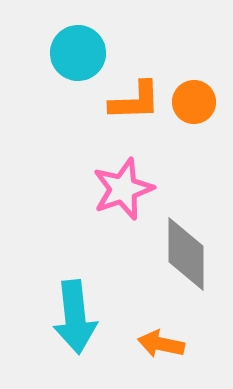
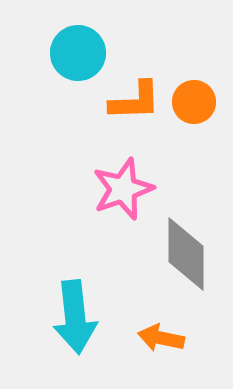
orange arrow: moved 6 px up
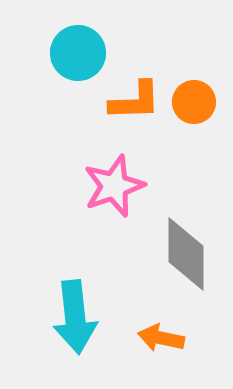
pink star: moved 9 px left, 3 px up
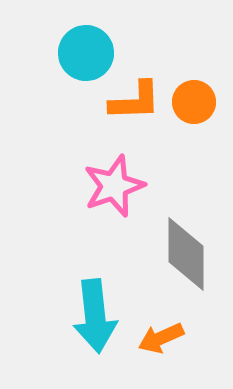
cyan circle: moved 8 px right
cyan arrow: moved 20 px right, 1 px up
orange arrow: rotated 36 degrees counterclockwise
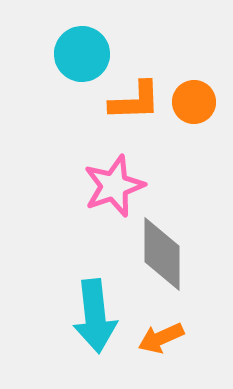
cyan circle: moved 4 px left, 1 px down
gray diamond: moved 24 px left
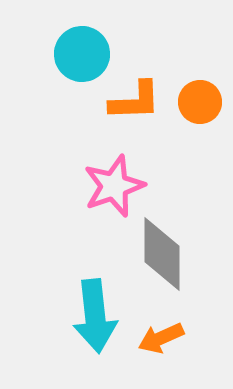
orange circle: moved 6 px right
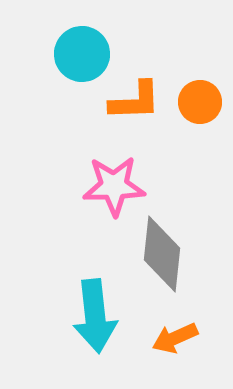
pink star: rotated 18 degrees clockwise
gray diamond: rotated 6 degrees clockwise
orange arrow: moved 14 px right
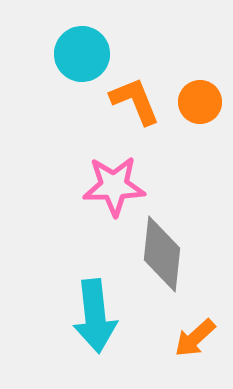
orange L-shape: rotated 110 degrees counterclockwise
orange arrow: moved 20 px right; rotated 18 degrees counterclockwise
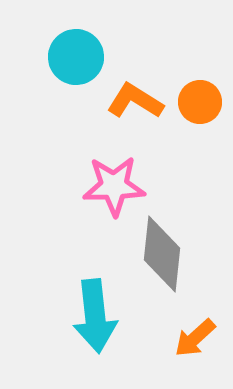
cyan circle: moved 6 px left, 3 px down
orange L-shape: rotated 36 degrees counterclockwise
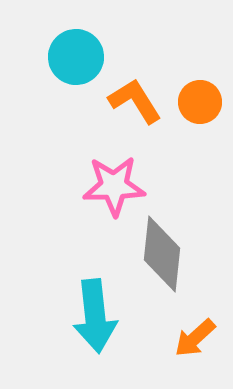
orange L-shape: rotated 26 degrees clockwise
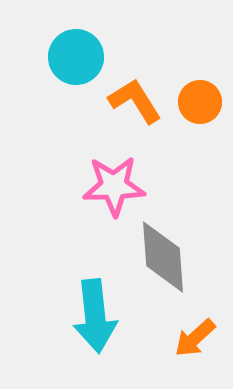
gray diamond: moved 1 px right, 3 px down; rotated 10 degrees counterclockwise
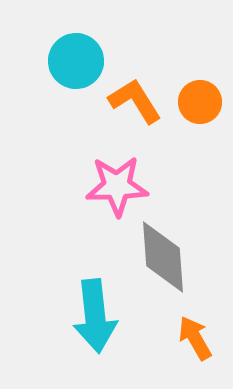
cyan circle: moved 4 px down
pink star: moved 3 px right
orange arrow: rotated 102 degrees clockwise
